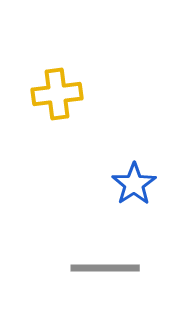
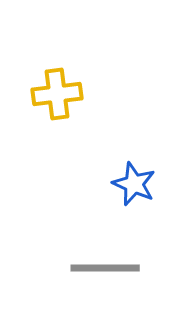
blue star: rotated 15 degrees counterclockwise
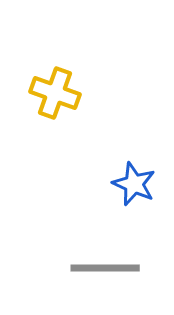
yellow cross: moved 2 px left, 1 px up; rotated 27 degrees clockwise
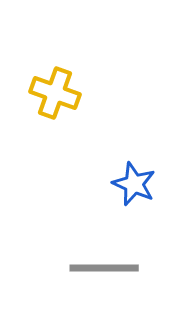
gray line: moved 1 px left
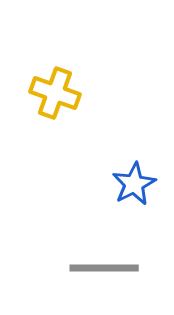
blue star: rotated 21 degrees clockwise
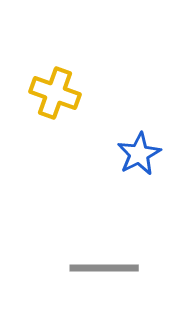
blue star: moved 5 px right, 30 px up
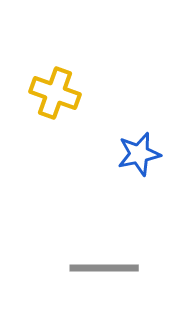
blue star: rotated 15 degrees clockwise
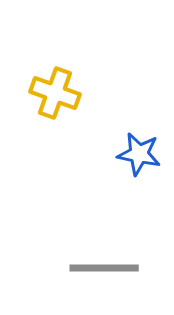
blue star: rotated 24 degrees clockwise
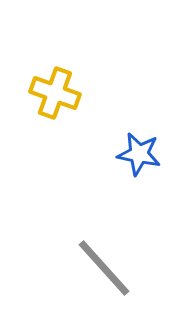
gray line: rotated 48 degrees clockwise
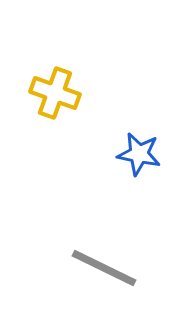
gray line: rotated 22 degrees counterclockwise
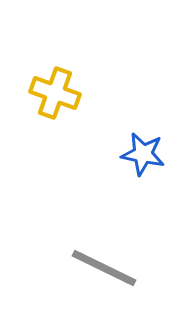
blue star: moved 4 px right
